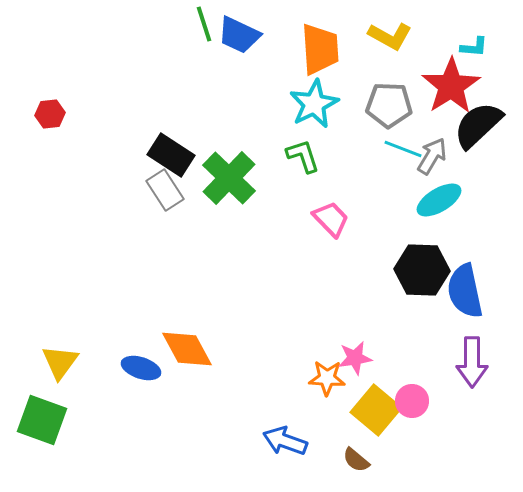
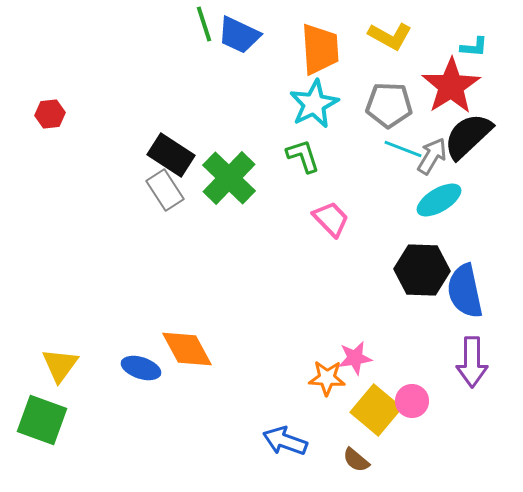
black semicircle: moved 10 px left, 11 px down
yellow triangle: moved 3 px down
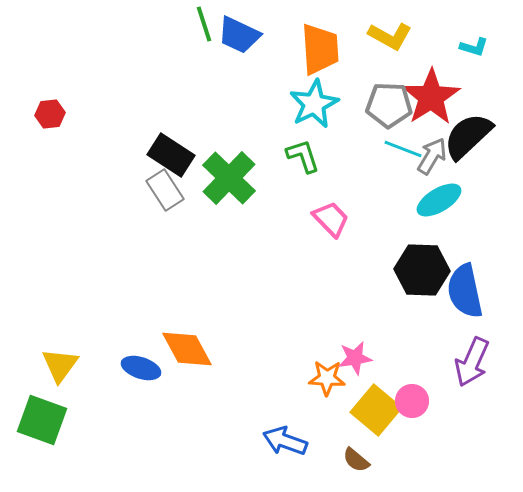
cyan L-shape: rotated 12 degrees clockwise
red star: moved 20 px left, 11 px down
purple arrow: rotated 24 degrees clockwise
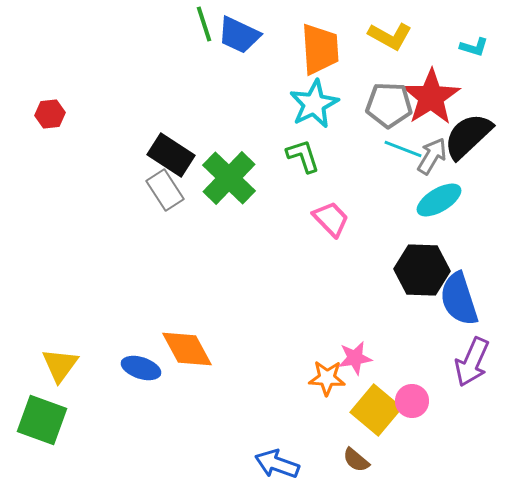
blue semicircle: moved 6 px left, 8 px down; rotated 6 degrees counterclockwise
blue arrow: moved 8 px left, 23 px down
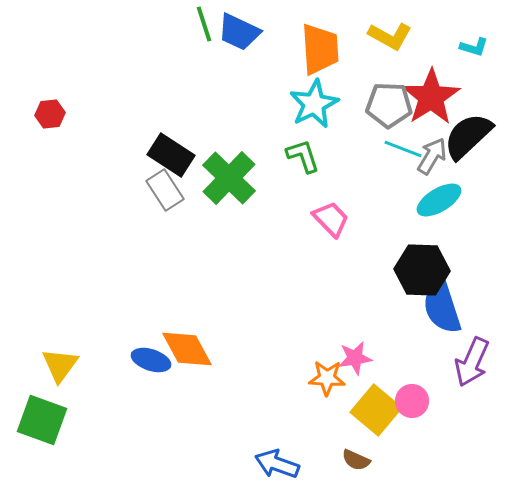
blue trapezoid: moved 3 px up
blue semicircle: moved 17 px left, 8 px down
blue ellipse: moved 10 px right, 8 px up
brown semicircle: rotated 16 degrees counterclockwise
